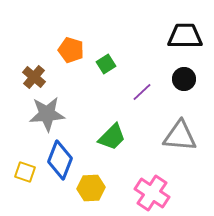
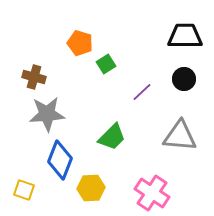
orange pentagon: moved 9 px right, 7 px up
brown cross: rotated 25 degrees counterclockwise
yellow square: moved 1 px left, 18 px down
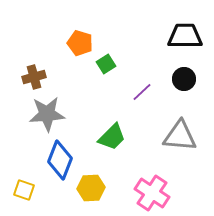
brown cross: rotated 30 degrees counterclockwise
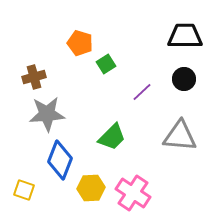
pink cross: moved 19 px left
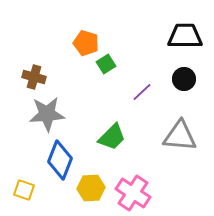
orange pentagon: moved 6 px right
brown cross: rotated 30 degrees clockwise
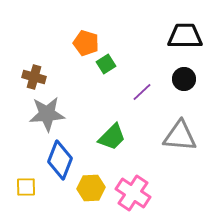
yellow square: moved 2 px right, 3 px up; rotated 20 degrees counterclockwise
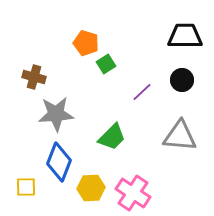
black circle: moved 2 px left, 1 px down
gray star: moved 9 px right
blue diamond: moved 1 px left, 2 px down
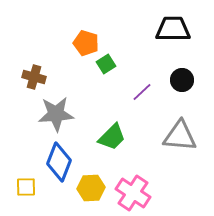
black trapezoid: moved 12 px left, 7 px up
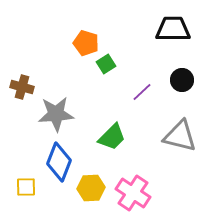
brown cross: moved 12 px left, 10 px down
gray triangle: rotated 9 degrees clockwise
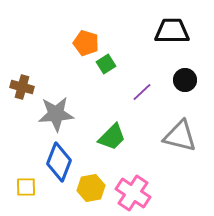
black trapezoid: moved 1 px left, 2 px down
black circle: moved 3 px right
yellow hexagon: rotated 8 degrees counterclockwise
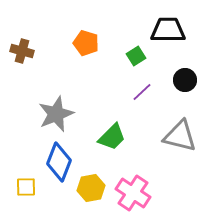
black trapezoid: moved 4 px left, 1 px up
green square: moved 30 px right, 8 px up
brown cross: moved 36 px up
gray star: rotated 18 degrees counterclockwise
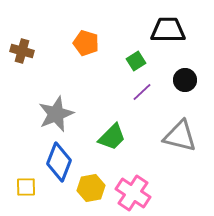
green square: moved 5 px down
